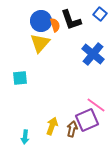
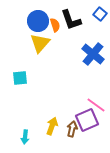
blue circle: moved 3 px left
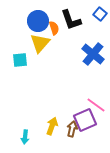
orange semicircle: moved 1 px left, 3 px down
cyan square: moved 18 px up
purple square: moved 2 px left
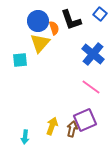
pink line: moved 5 px left, 18 px up
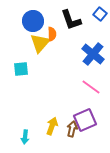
blue circle: moved 5 px left
orange semicircle: moved 2 px left, 6 px down; rotated 16 degrees clockwise
cyan square: moved 1 px right, 9 px down
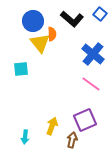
black L-shape: moved 1 px right, 1 px up; rotated 30 degrees counterclockwise
yellow triangle: rotated 20 degrees counterclockwise
pink line: moved 3 px up
brown arrow: moved 11 px down
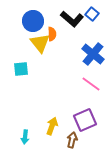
blue square: moved 8 px left
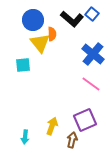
blue circle: moved 1 px up
cyan square: moved 2 px right, 4 px up
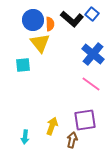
orange semicircle: moved 2 px left, 10 px up
purple square: rotated 15 degrees clockwise
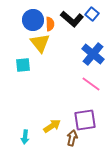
yellow arrow: rotated 36 degrees clockwise
brown arrow: moved 2 px up
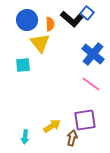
blue square: moved 5 px left, 1 px up
blue circle: moved 6 px left
